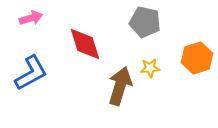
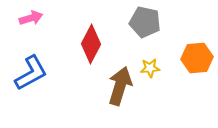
red diamond: moved 6 px right; rotated 45 degrees clockwise
orange hexagon: rotated 12 degrees clockwise
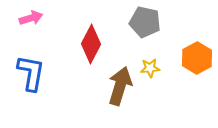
orange hexagon: rotated 24 degrees counterclockwise
blue L-shape: rotated 51 degrees counterclockwise
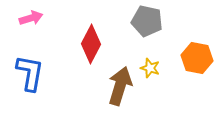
gray pentagon: moved 2 px right, 1 px up
orange hexagon: rotated 20 degrees counterclockwise
yellow star: rotated 24 degrees clockwise
blue L-shape: moved 1 px left
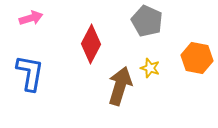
gray pentagon: rotated 12 degrees clockwise
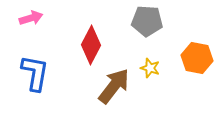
gray pentagon: rotated 20 degrees counterclockwise
red diamond: moved 1 px down
blue L-shape: moved 5 px right
brown arrow: moved 6 px left; rotated 21 degrees clockwise
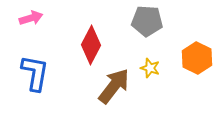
orange hexagon: rotated 16 degrees clockwise
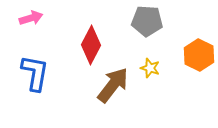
orange hexagon: moved 2 px right, 3 px up
brown arrow: moved 1 px left, 1 px up
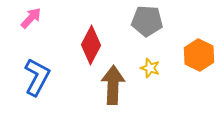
pink arrow: rotated 30 degrees counterclockwise
blue L-shape: moved 2 px right, 4 px down; rotated 18 degrees clockwise
brown arrow: rotated 36 degrees counterclockwise
